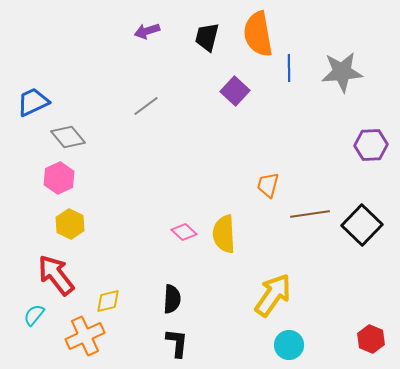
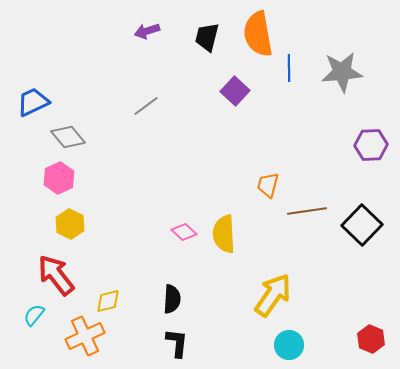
brown line: moved 3 px left, 3 px up
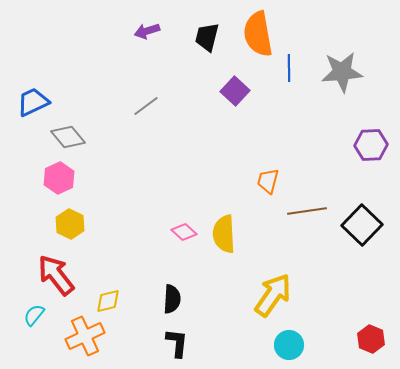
orange trapezoid: moved 4 px up
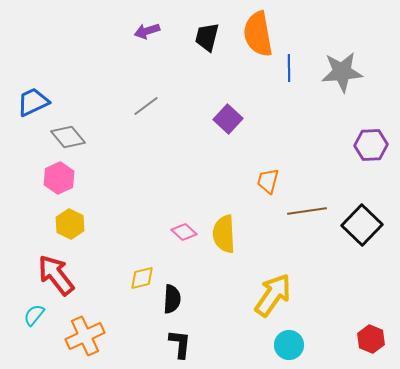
purple square: moved 7 px left, 28 px down
yellow diamond: moved 34 px right, 23 px up
black L-shape: moved 3 px right, 1 px down
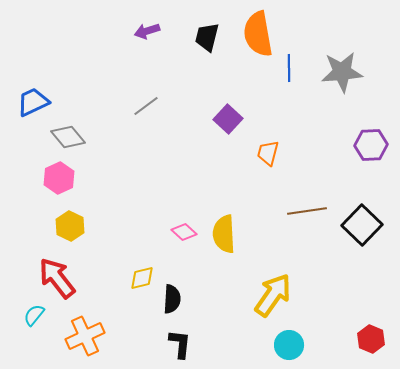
orange trapezoid: moved 28 px up
yellow hexagon: moved 2 px down
red arrow: moved 1 px right, 3 px down
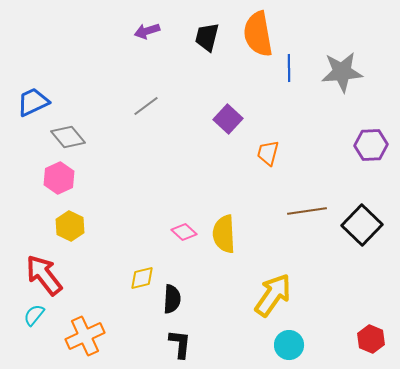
red arrow: moved 13 px left, 3 px up
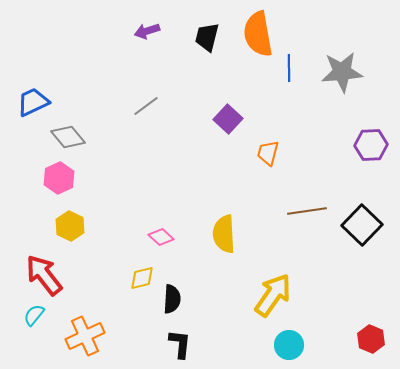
pink diamond: moved 23 px left, 5 px down
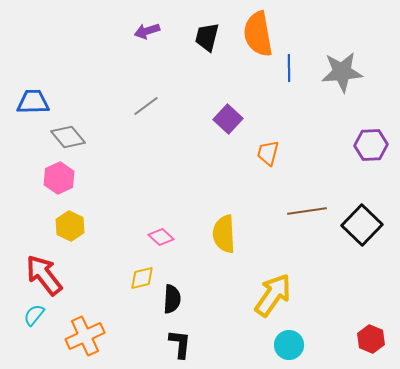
blue trapezoid: rotated 24 degrees clockwise
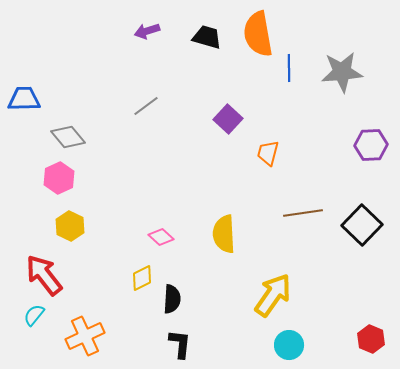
black trapezoid: rotated 92 degrees clockwise
blue trapezoid: moved 9 px left, 3 px up
brown line: moved 4 px left, 2 px down
yellow diamond: rotated 12 degrees counterclockwise
